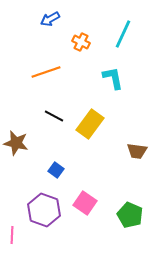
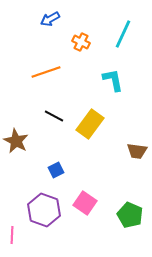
cyan L-shape: moved 2 px down
brown star: moved 2 px up; rotated 15 degrees clockwise
blue square: rotated 28 degrees clockwise
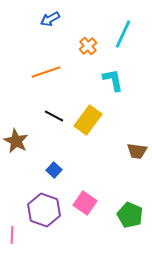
orange cross: moved 7 px right, 4 px down; rotated 24 degrees clockwise
yellow rectangle: moved 2 px left, 4 px up
blue square: moved 2 px left; rotated 21 degrees counterclockwise
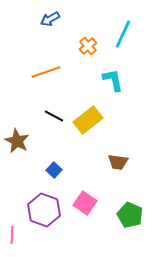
yellow rectangle: rotated 16 degrees clockwise
brown star: moved 1 px right
brown trapezoid: moved 19 px left, 11 px down
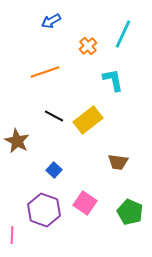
blue arrow: moved 1 px right, 2 px down
orange line: moved 1 px left
green pentagon: moved 3 px up
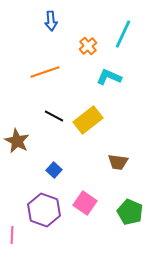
blue arrow: rotated 66 degrees counterclockwise
cyan L-shape: moved 4 px left, 3 px up; rotated 55 degrees counterclockwise
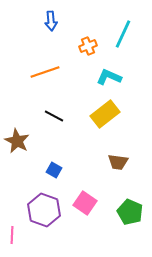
orange cross: rotated 18 degrees clockwise
yellow rectangle: moved 17 px right, 6 px up
blue square: rotated 14 degrees counterclockwise
